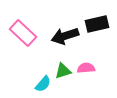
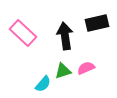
black rectangle: moved 1 px up
black arrow: rotated 100 degrees clockwise
pink semicircle: rotated 18 degrees counterclockwise
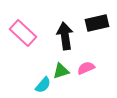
green triangle: moved 2 px left
cyan semicircle: moved 1 px down
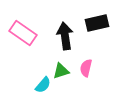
pink rectangle: rotated 8 degrees counterclockwise
pink semicircle: rotated 54 degrees counterclockwise
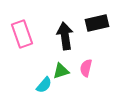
pink rectangle: moved 1 px left, 1 px down; rotated 36 degrees clockwise
cyan semicircle: moved 1 px right
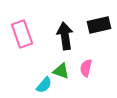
black rectangle: moved 2 px right, 2 px down
green triangle: rotated 36 degrees clockwise
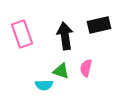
cyan semicircle: rotated 48 degrees clockwise
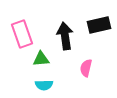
green triangle: moved 20 px left, 12 px up; rotated 24 degrees counterclockwise
